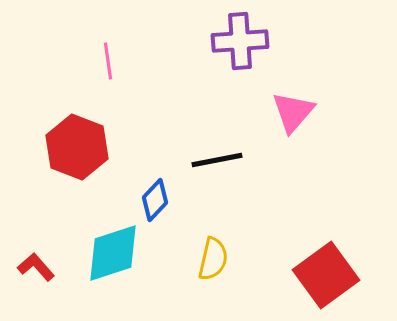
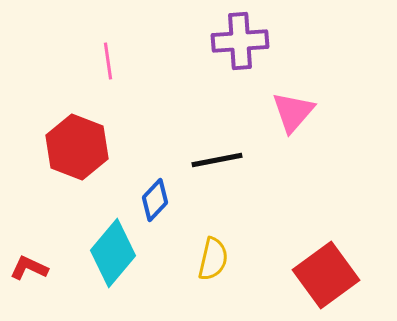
cyan diamond: rotated 32 degrees counterclockwise
red L-shape: moved 7 px left, 1 px down; rotated 24 degrees counterclockwise
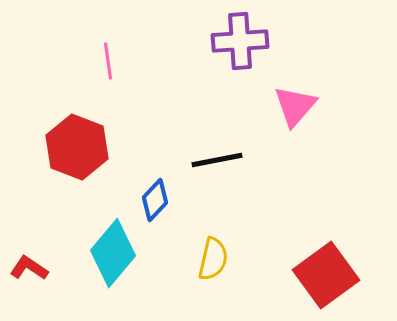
pink triangle: moved 2 px right, 6 px up
red L-shape: rotated 9 degrees clockwise
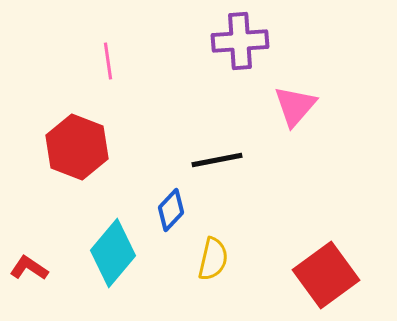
blue diamond: moved 16 px right, 10 px down
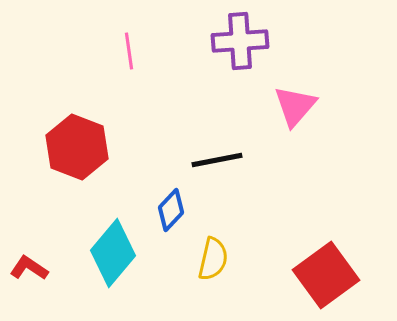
pink line: moved 21 px right, 10 px up
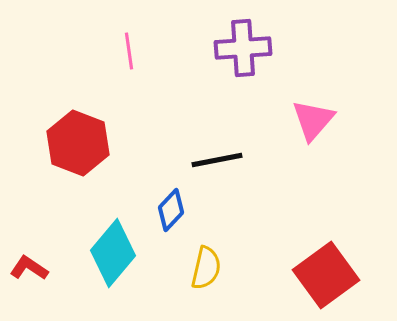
purple cross: moved 3 px right, 7 px down
pink triangle: moved 18 px right, 14 px down
red hexagon: moved 1 px right, 4 px up
yellow semicircle: moved 7 px left, 9 px down
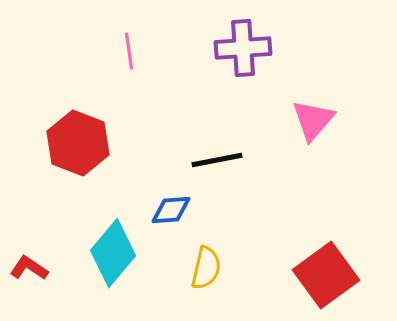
blue diamond: rotated 42 degrees clockwise
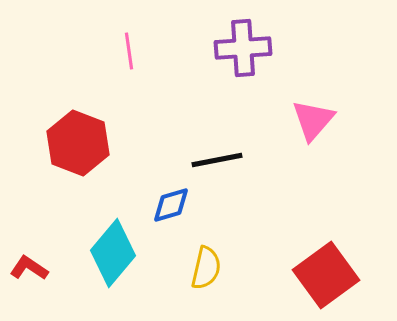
blue diamond: moved 5 px up; rotated 12 degrees counterclockwise
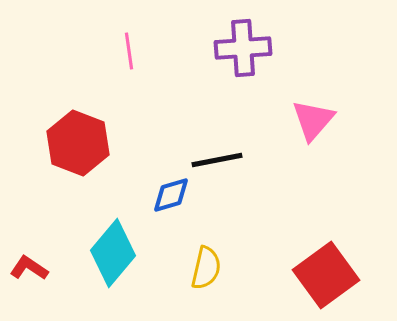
blue diamond: moved 10 px up
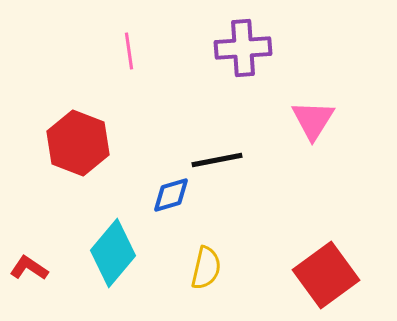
pink triangle: rotated 9 degrees counterclockwise
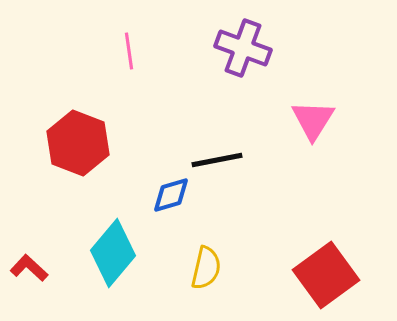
purple cross: rotated 24 degrees clockwise
red L-shape: rotated 9 degrees clockwise
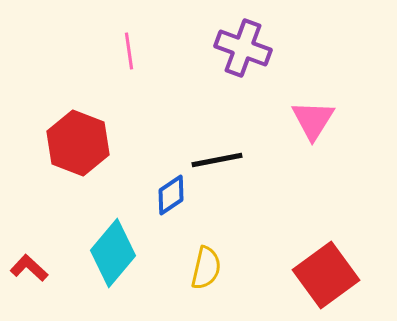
blue diamond: rotated 18 degrees counterclockwise
